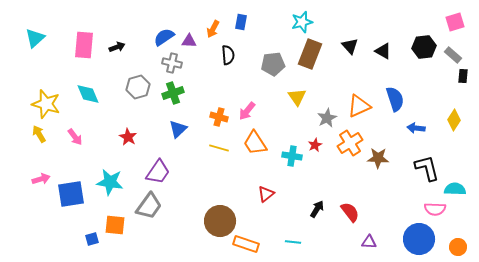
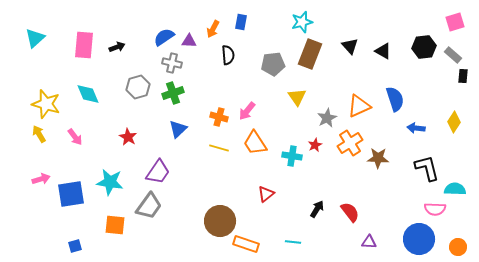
yellow diamond at (454, 120): moved 2 px down
blue square at (92, 239): moved 17 px left, 7 px down
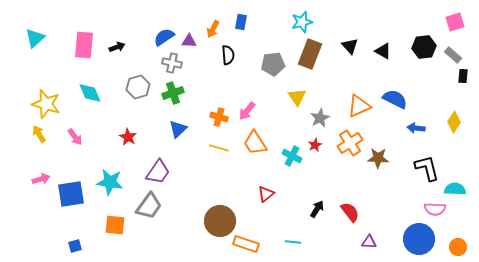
cyan diamond at (88, 94): moved 2 px right, 1 px up
blue semicircle at (395, 99): rotated 45 degrees counterclockwise
gray star at (327, 118): moved 7 px left
cyan cross at (292, 156): rotated 18 degrees clockwise
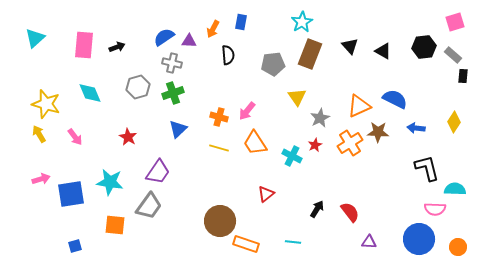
cyan star at (302, 22): rotated 15 degrees counterclockwise
brown star at (378, 158): moved 26 px up
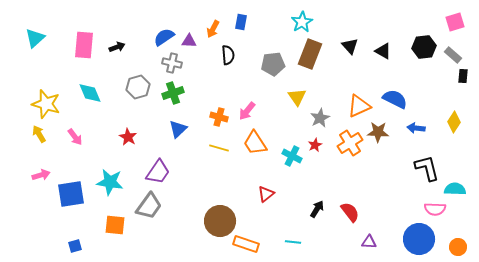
pink arrow at (41, 179): moved 4 px up
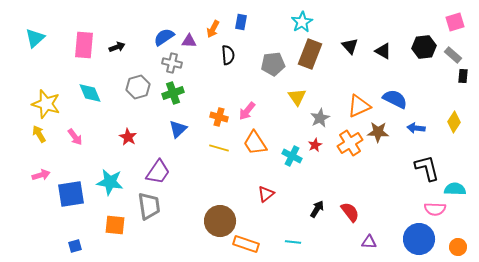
gray trapezoid at (149, 206): rotated 44 degrees counterclockwise
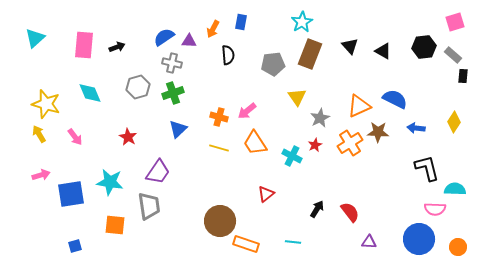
pink arrow at (247, 111): rotated 12 degrees clockwise
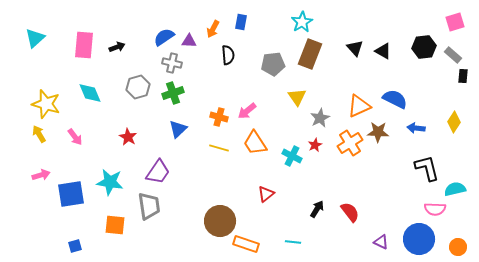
black triangle at (350, 46): moved 5 px right, 2 px down
cyan semicircle at (455, 189): rotated 15 degrees counterclockwise
purple triangle at (369, 242): moved 12 px right; rotated 21 degrees clockwise
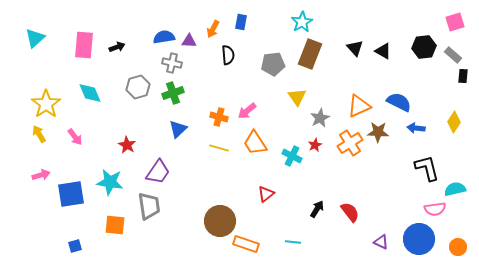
blue semicircle at (164, 37): rotated 25 degrees clockwise
blue semicircle at (395, 99): moved 4 px right, 3 px down
yellow star at (46, 104): rotated 20 degrees clockwise
red star at (128, 137): moved 1 px left, 8 px down
pink semicircle at (435, 209): rotated 10 degrees counterclockwise
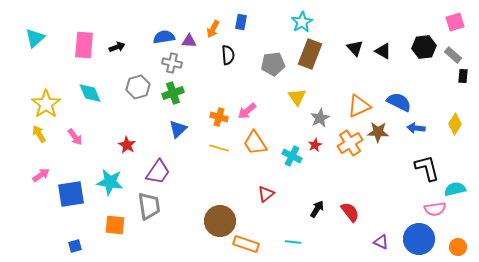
yellow diamond at (454, 122): moved 1 px right, 2 px down
pink arrow at (41, 175): rotated 18 degrees counterclockwise
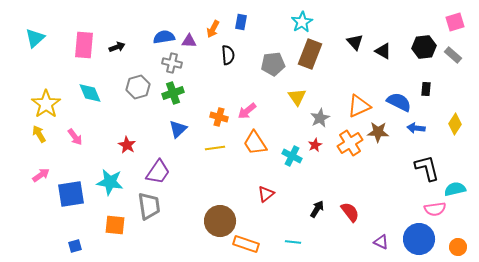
black triangle at (355, 48): moved 6 px up
black rectangle at (463, 76): moved 37 px left, 13 px down
yellow line at (219, 148): moved 4 px left; rotated 24 degrees counterclockwise
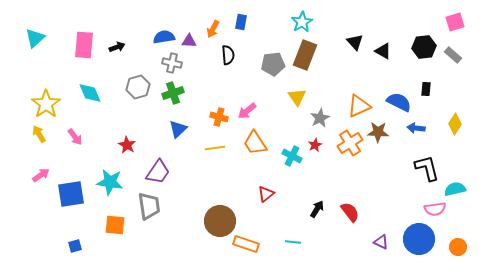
brown rectangle at (310, 54): moved 5 px left, 1 px down
